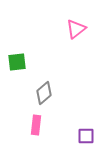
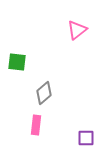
pink triangle: moved 1 px right, 1 px down
green square: rotated 12 degrees clockwise
purple square: moved 2 px down
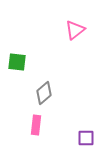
pink triangle: moved 2 px left
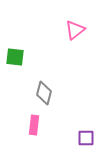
green square: moved 2 px left, 5 px up
gray diamond: rotated 35 degrees counterclockwise
pink rectangle: moved 2 px left
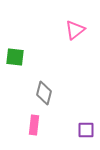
purple square: moved 8 px up
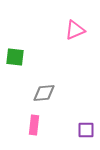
pink triangle: rotated 15 degrees clockwise
gray diamond: rotated 70 degrees clockwise
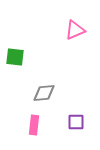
purple square: moved 10 px left, 8 px up
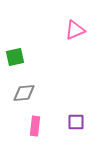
green square: rotated 18 degrees counterclockwise
gray diamond: moved 20 px left
pink rectangle: moved 1 px right, 1 px down
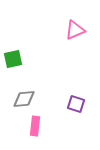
green square: moved 2 px left, 2 px down
gray diamond: moved 6 px down
purple square: moved 18 px up; rotated 18 degrees clockwise
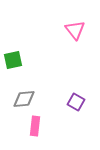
pink triangle: rotated 45 degrees counterclockwise
green square: moved 1 px down
purple square: moved 2 px up; rotated 12 degrees clockwise
